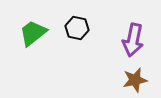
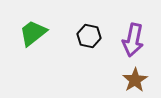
black hexagon: moved 12 px right, 8 px down
brown star: rotated 20 degrees counterclockwise
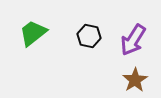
purple arrow: rotated 20 degrees clockwise
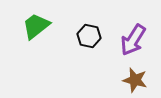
green trapezoid: moved 3 px right, 7 px up
brown star: rotated 25 degrees counterclockwise
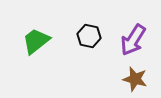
green trapezoid: moved 15 px down
brown star: moved 1 px up
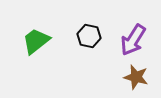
brown star: moved 1 px right, 2 px up
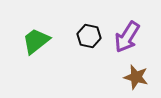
purple arrow: moved 6 px left, 3 px up
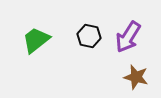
purple arrow: moved 1 px right
green trapezoid: moved 1 px up
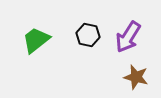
black hexagon: moved 1 px left, 1 px up
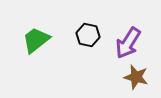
purple arrow: moved 6 px down
